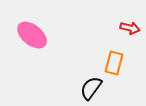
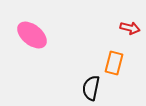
black semicircle: rotated 25 degrees counterclockwise
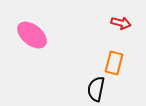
red arrow: moved 9 px left, 5 px up
black semicircle: moved 5 px right, 1 px down
